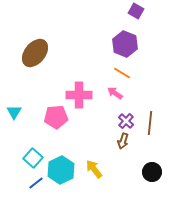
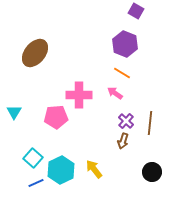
blue line: rotated 14 degrees clockwise
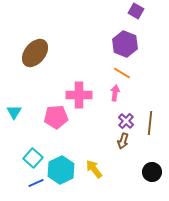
pink arrow: rotated 63 degrees clockwise
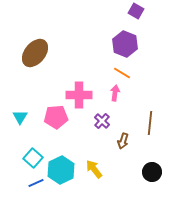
cyan triangle: moved 6 px right, 5 px down
purple cross: moved 24 px left
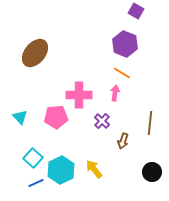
cyan triangle: rotated 14 degrees counterclockwise
